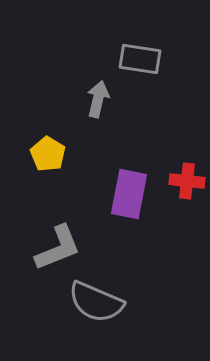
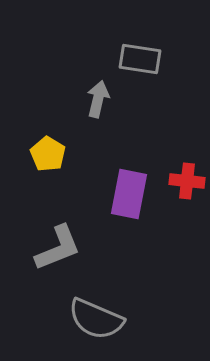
gray semicircle: moved 17 px down
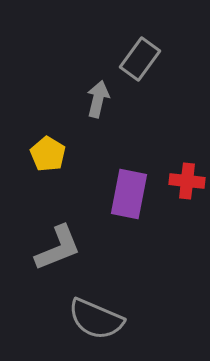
gray rectangle: rotated 63 degrees counterclockwise
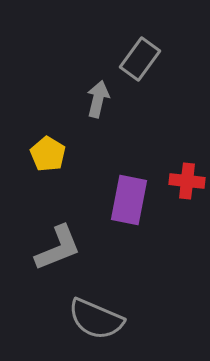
purple rectangle: moved 6 px down
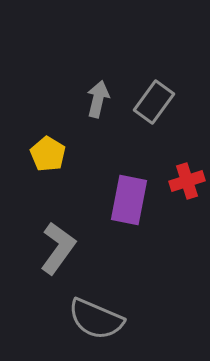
gray rectangle: moved 14 px right, 43 px down
red cross: rotated 24 degrees counterclockwise
gray L-shape: rotated 32 degrees counterclockwise
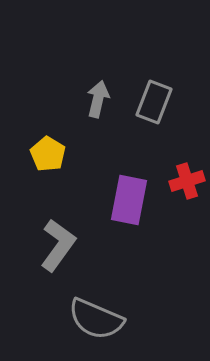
gray rectangle: rotated 15 degrees counterclockwise
gray L-shape: moved 3 px up
